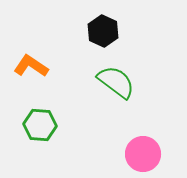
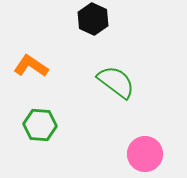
black hexagon: moved 10 px left, 12 px up
pink circle: moved 2 px right
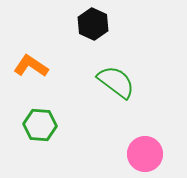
black hexagon: moved 5 px down
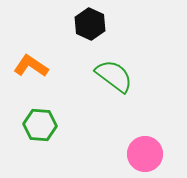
black hexagon: moved 3 px left
green semicircle: moved 2 px left, 6 px up
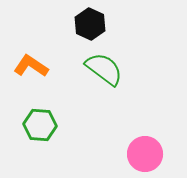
green semicircle: moved 10 px left, 7 px up
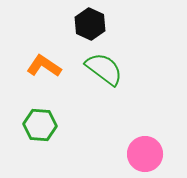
orange L-shape: moved 13 px right
